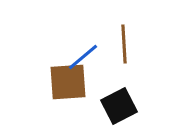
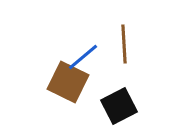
brown square: rotated 30 degrees clockwise
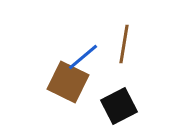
brown line: rotated 12 degrees clockwise
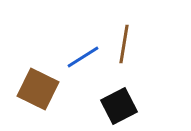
blue line: rotated 8 degrees clockwise
brown square: moved 30 px left, 7 px down
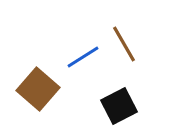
brown line: rotated 39 degrees counterclockwise
brown square: rotated 15 degrees clockwise
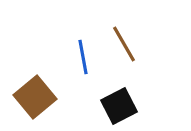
blue line: rotated 68 degrees counterclockwise
brown square: moved 3 px left, 8 px down; rotated 9 degrees clockwise
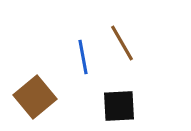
brown line: moved 2 px left, 1 px up
black square: rotated 24 degrees clockwise
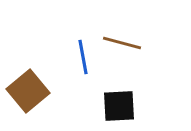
brown line: rotated 45 degrees counterclockwise
brown square: moved 7 px left, 6 px up
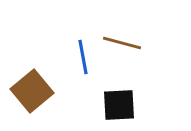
brown square: moved 4 px right
black square: moved 1 px up
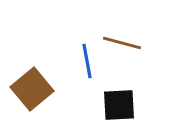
blue line: moved 4 px right, 4 px down
brown square: moved 2 px up
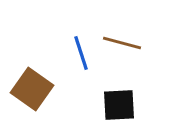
blue line: moved 6 px left, 8 px up; rotated 8 degrees counterclockwise
brown square: rotated 15 degrees counterclockwise
